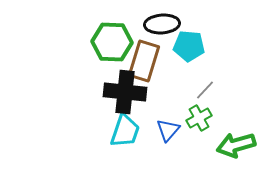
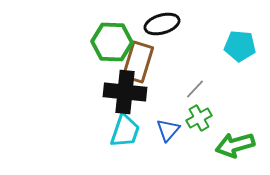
black ellipse: rotated 12 degrees counterclockwise
cyan pentagon: moved 51 px right
brown rectangle: moved 6 px left, 1 px down
gray line: moved 10 px left, 1 px up
green arrow: moved 1 px left
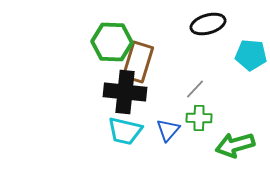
black ellipse: moved 46 px right
cyan pentagon: moved 11 px right, 9 px down
green cross: rotated 30 degrees clockwise
cyan trapezoid: rotated 84 degrees clockwise
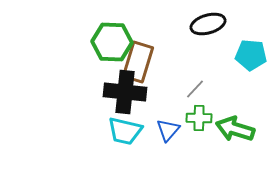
green arrow: moved 16 px up; rotated 33 degrees clockwise
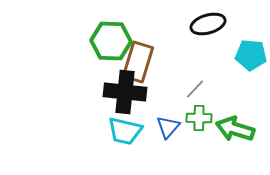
green hexagon: moved 1 px left, 1 px up
blue triangle: moved 3 px up
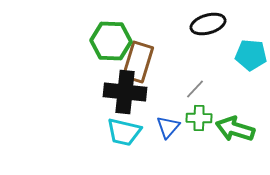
cyan trapezoid: moved 1 px left, 1 px down
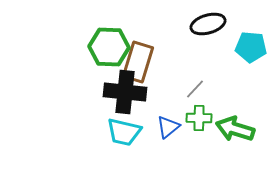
green hexagon: moved 2 px left, 6 px down
cyan pentagon: moved 8 px up
blue triangle: rotated 10 degrees clockwise
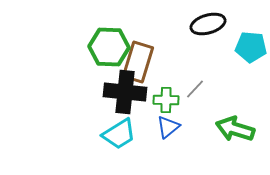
green cross: moved 33 px left, 18 px up
cyan trapezoid: moved 5 px left, 2 px down; rotated 45 degrees counterclockwise
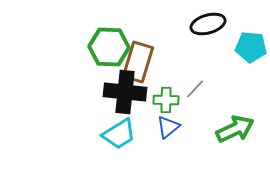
green arrow: rotated 138 degrees clockwise
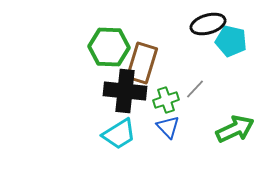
cyan pentagon: moved 20 px left, 6 px up; rotated 8 degrees clockwise
brown rectangle: moved 4 px right, 1 px down
black cross: moved 1 px up
green cross: rotated 20 degrees counterclockwise
blue triangle: rotated 35 degrees counterclockwise
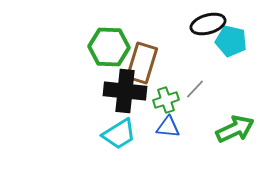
blue triangle: rotated 40 degrees counterclockwise
